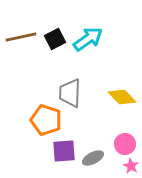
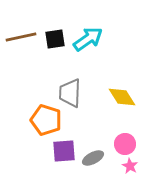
black square: rotated 20 degrees clockwise
yellow diamond: rotated 12 degrees clockwise
pink star: moved 1 px left
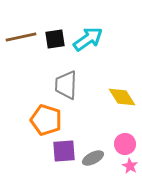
gray trapezoid: moved 4 px left, 8 px up
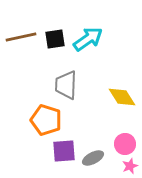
pink star: rotated 21 degrees clockwise
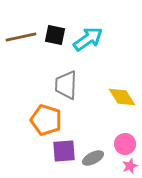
black square: moved 4 px up; rotated 20 degrees clockwise
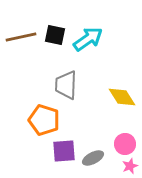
orange pentagon: moved 2 px left
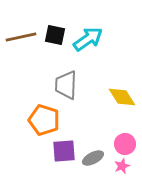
pink star: moved 8 px left
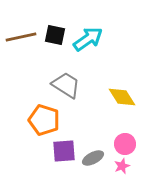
gray trapezoid: rotated 120 degrees clockwise
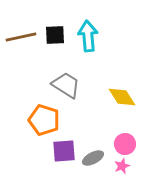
black square: rotated 15 degrees counterclockwise
cyan arrow: moved 3 px up; rotated 60 degrees counterclockwise
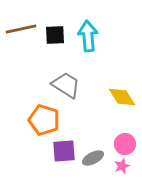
brown line: moved 8 px up
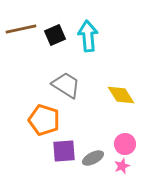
black square: rotated 20 degrees counterclockwise
yellow diamond: moved 1 px left, 2 px up
